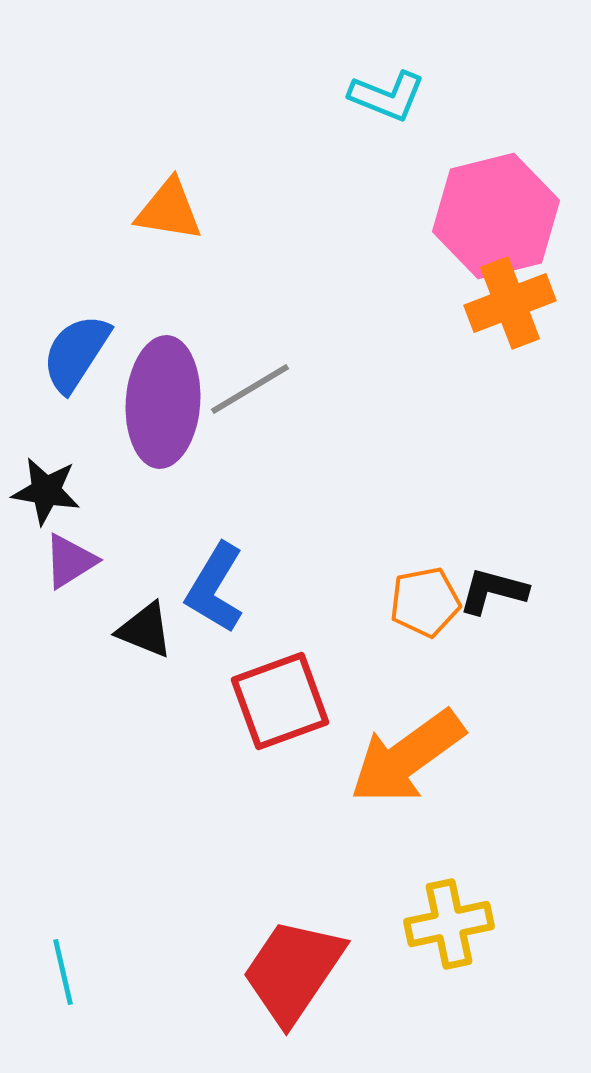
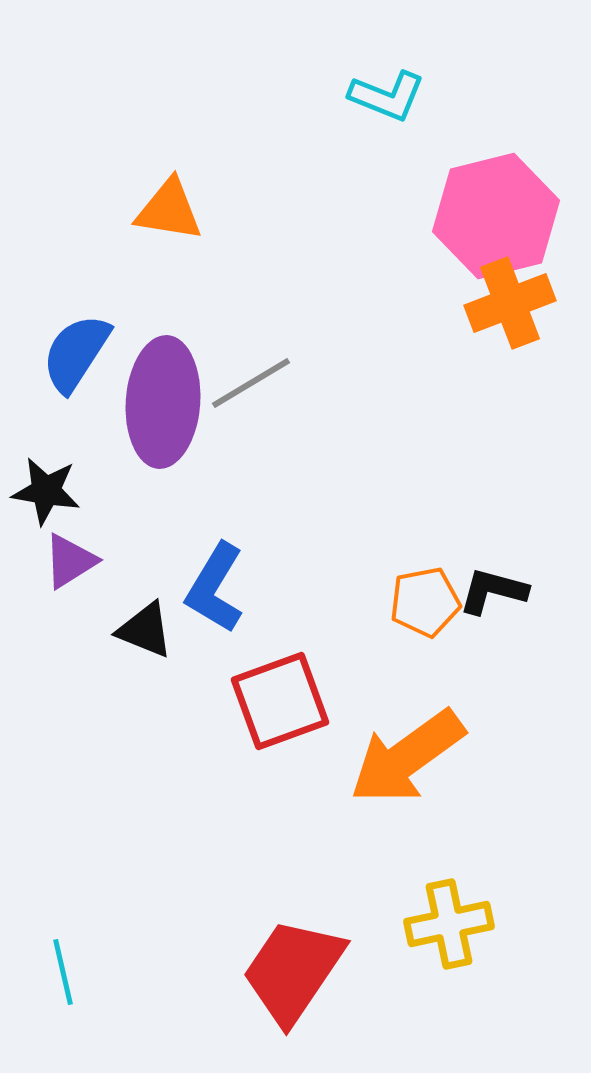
gray line: moved 1 px right, 6 px up
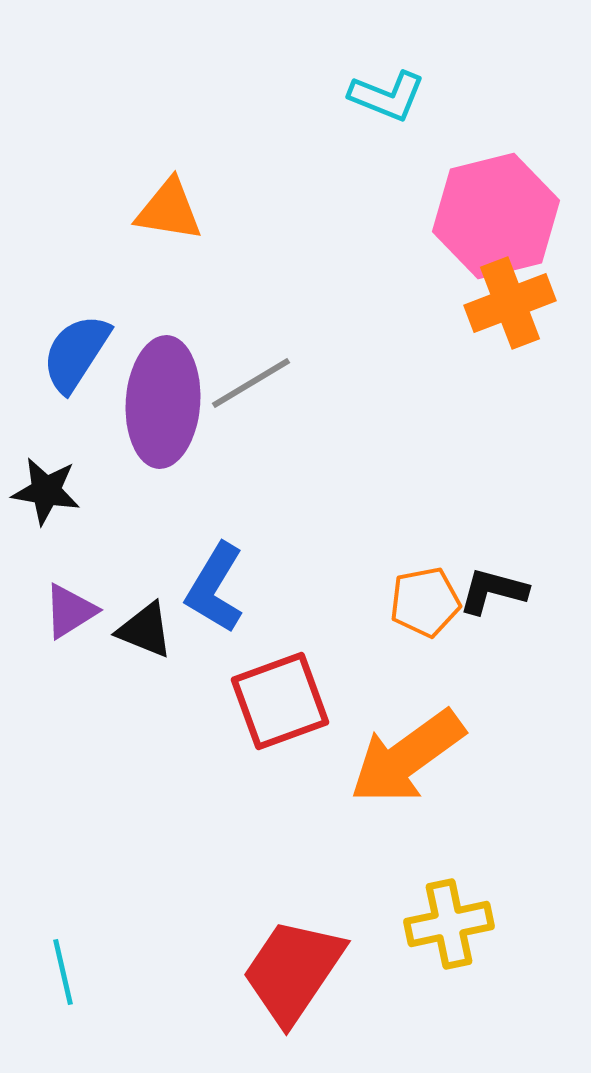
purple triangle: moved 50 px down
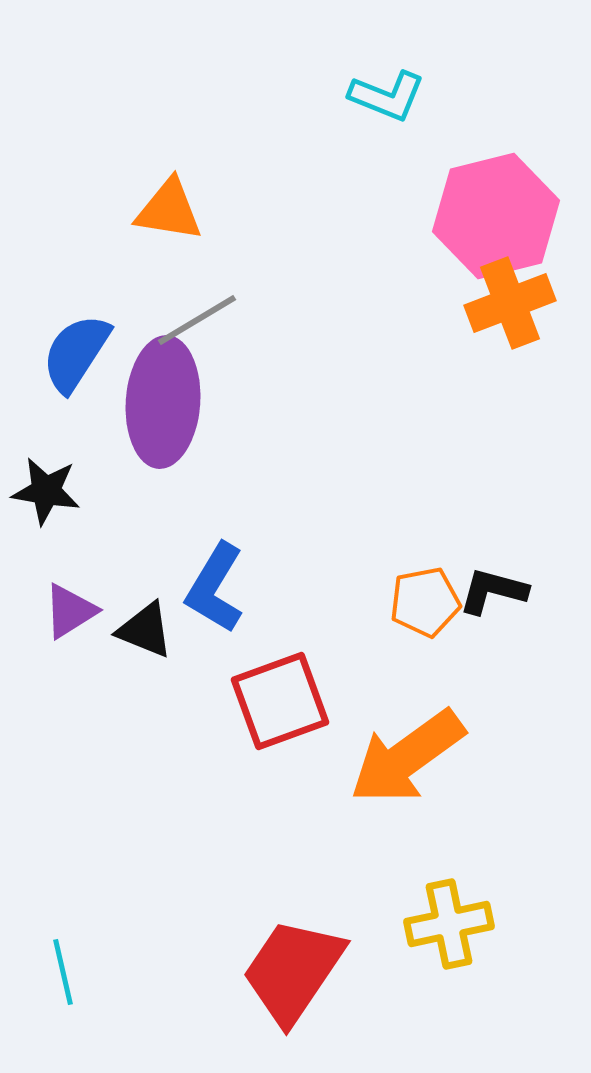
gray line: moved 54 px left, 63 px up
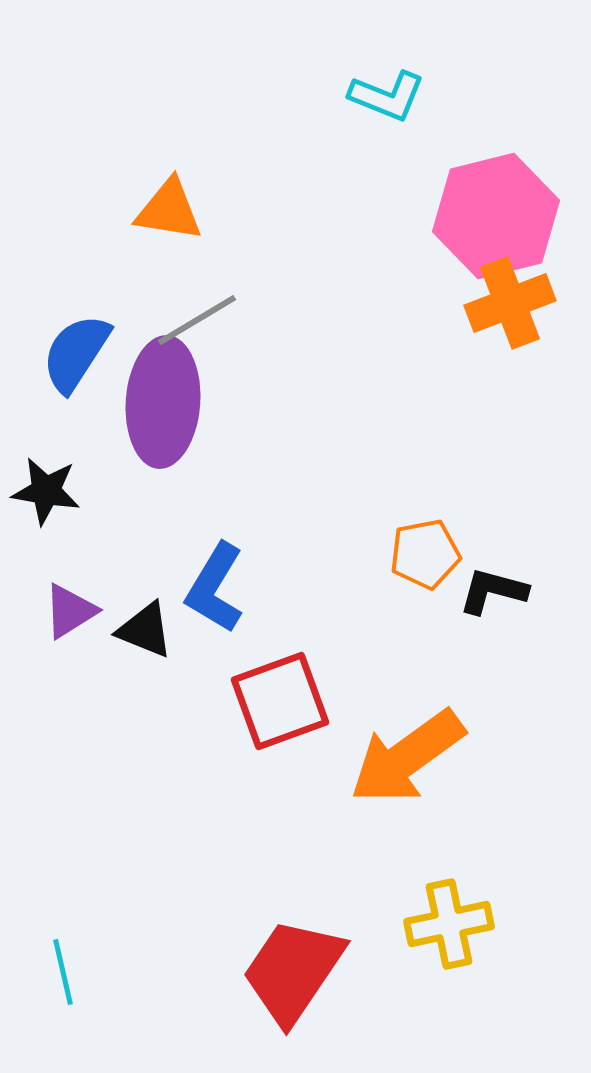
orange pentagon: moved 48 px up
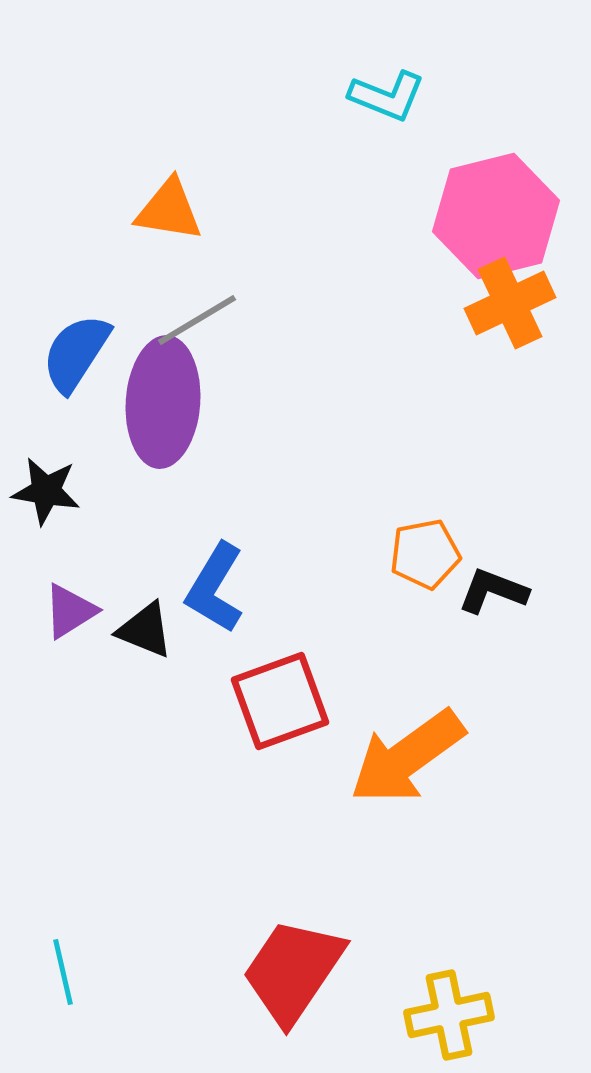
orange cross: rotated 4 degrees counterclockwise
black L-shape: rotated 6 degrees clockwise
yellow cross: moved 91 px down
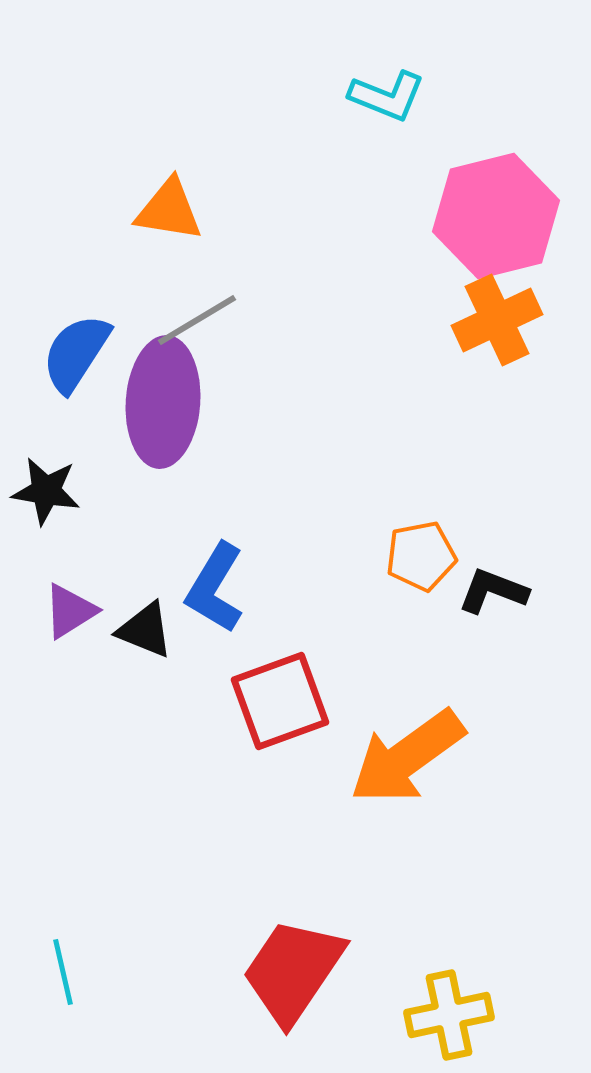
orange cross: moved 13 px left, 17 px down
orange pentagon: moved 4 px left, 2 px down
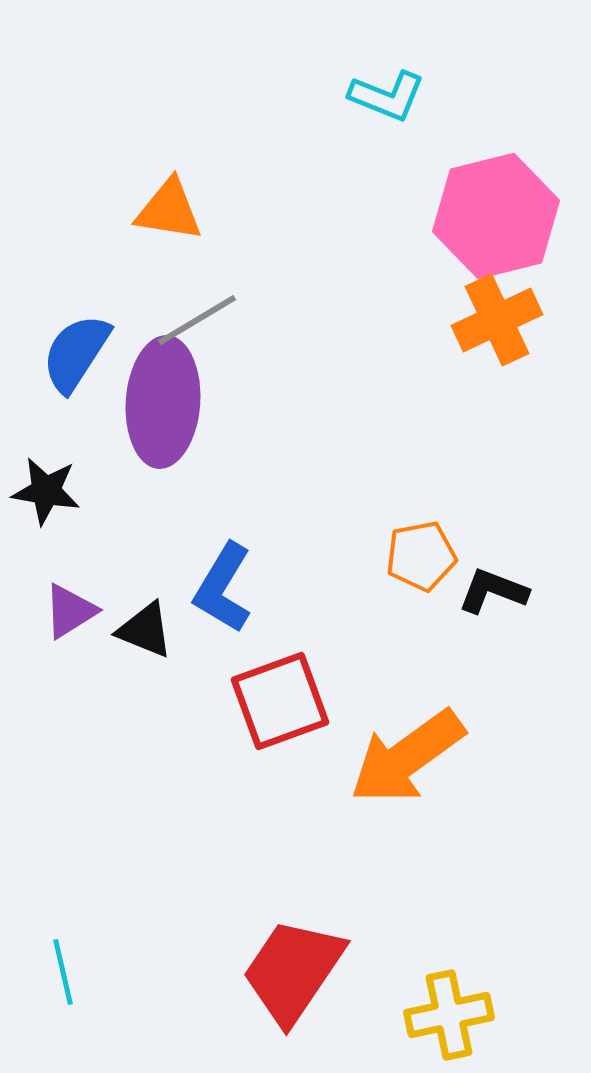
blue L-shape: moved 8 px right
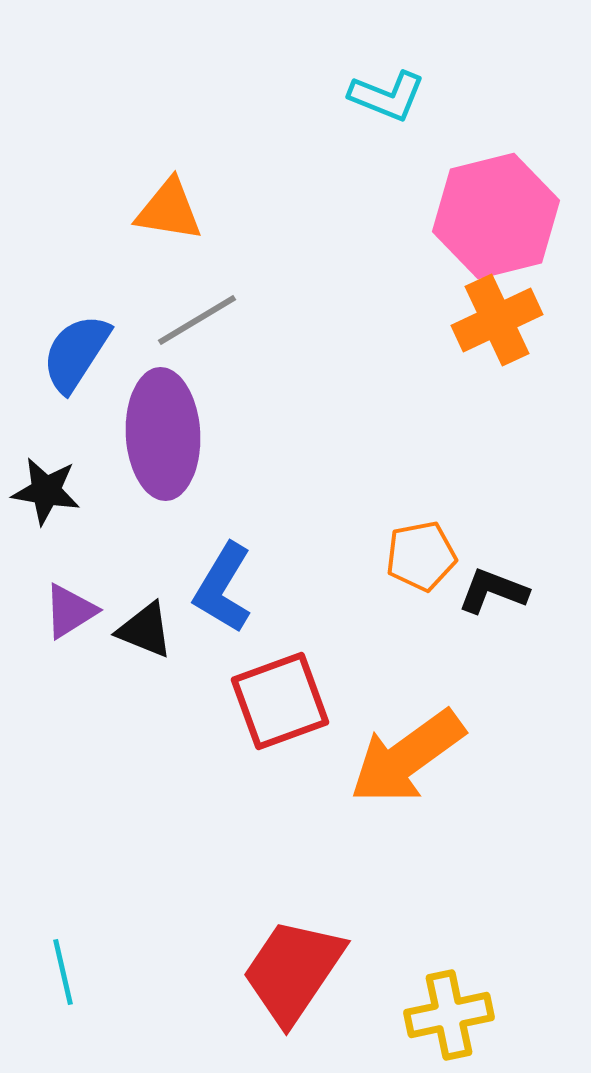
purple ellipse: moved 32 px down; rotated 7 degrees counterclockwise
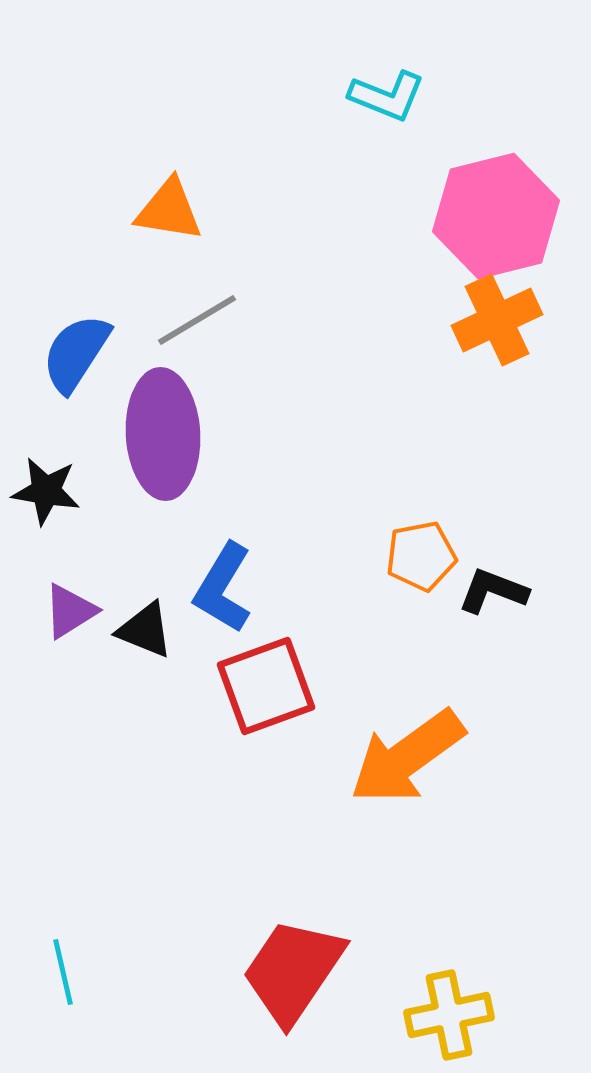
red square: moved 14 px left, 15 px up
